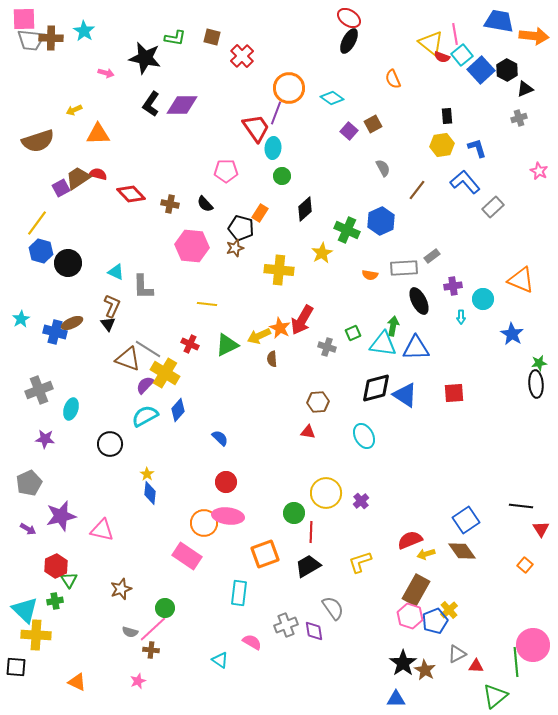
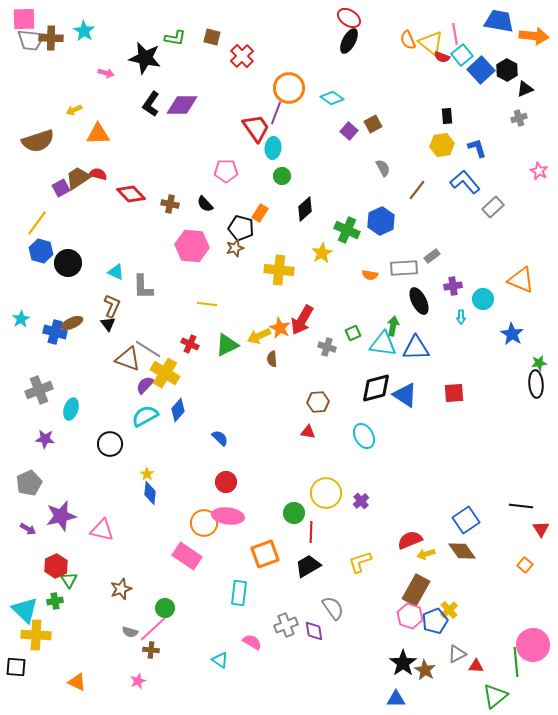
orange semicircle at (393, 79): moved 15 px right, 39 px up
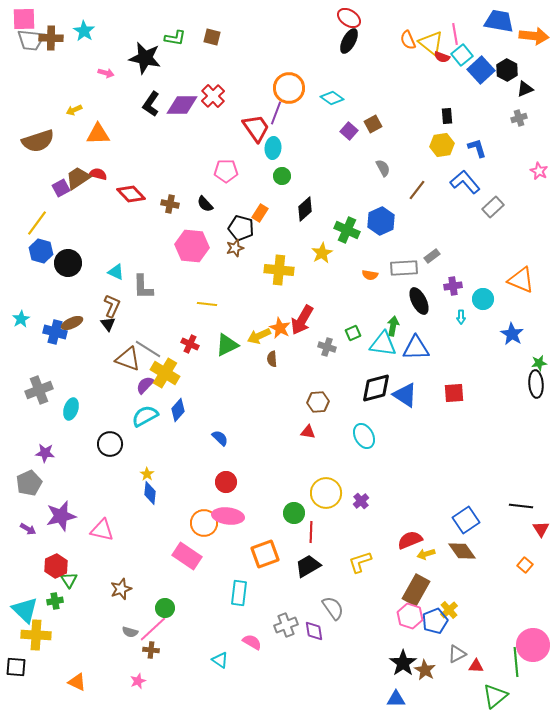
red cross at (242, 56): moved 29 px left, 40 px down
purple star at (45, 439): moved 14 px down
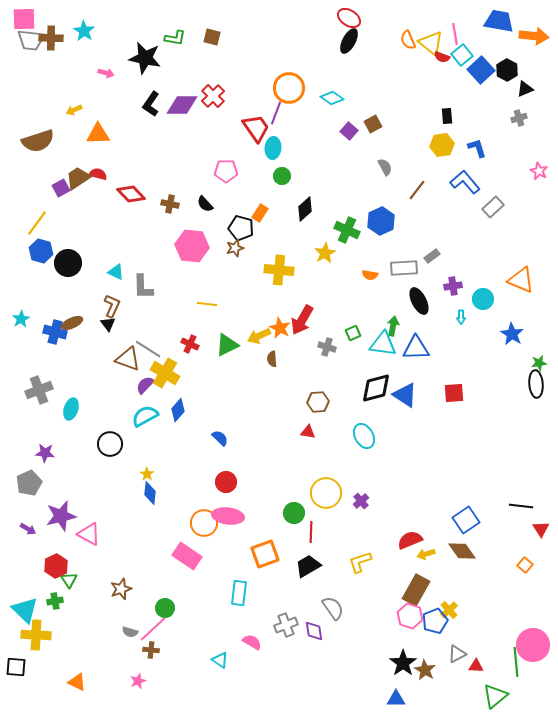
gray semicircle at (383, 168): moved 2 px right, 1 px up
yellow star at (322, 253): moved 3 px right
pink triangle at (102, 530): moved 13 px left, 4 px down; rotated 15 degrees clockwise
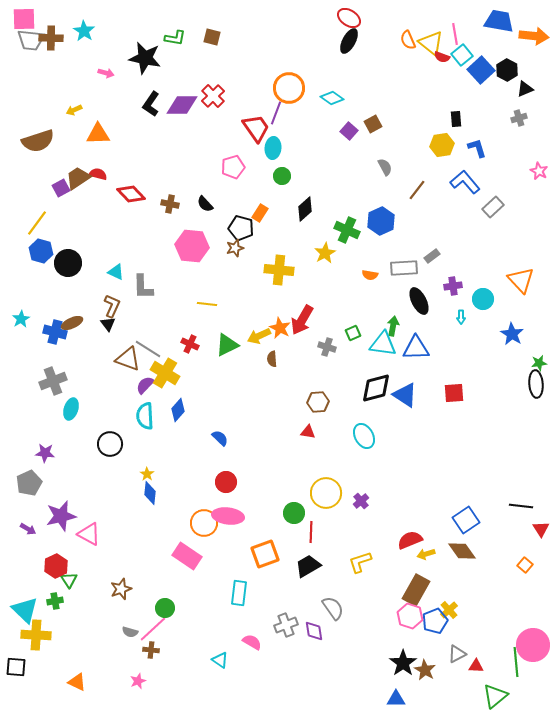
black rectangle at (447, 116): moved 9 px right, 3 px down
pink pentagon at (226, 171): moved 7 px right, 4 px up; rotated 15 degrees counterclockwise
orange triangle at (521, 280): rotated 24 degrees clockwise
gray cross at (39, 390): moved 14 px right, 9 px up
cyan semicircle at (145, 416): rotated 64 degrees counterclockwise
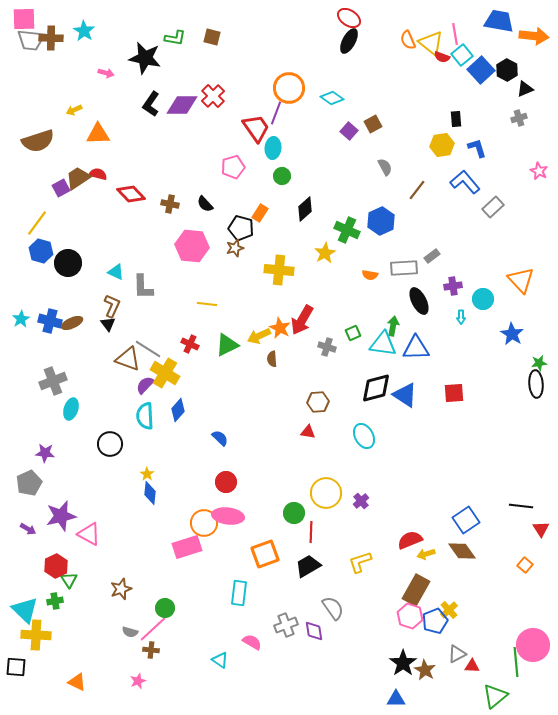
blue cross at (55, 332): moved 5 px left, 11 px up
pink rectangle at (187, 556): moved 9 px up; rotated 52 degrees counterclockwise
red triangle at (476, 666): moved 4 px left
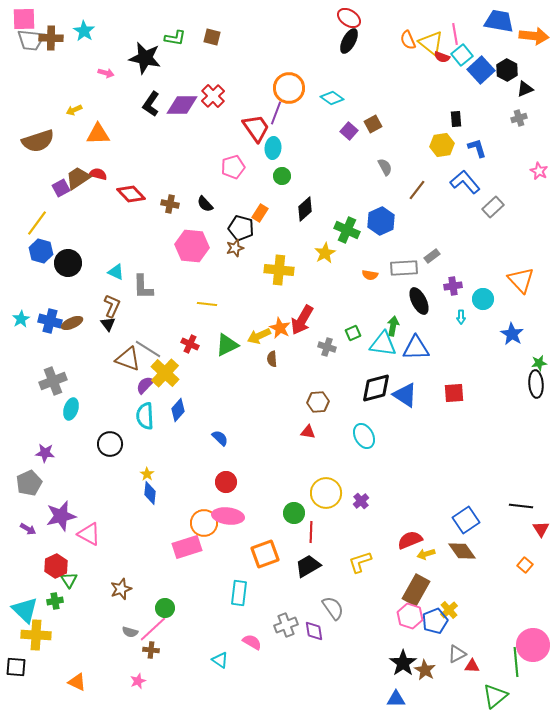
yellow cross at (165, 373): rotated 12 degrees clockwise
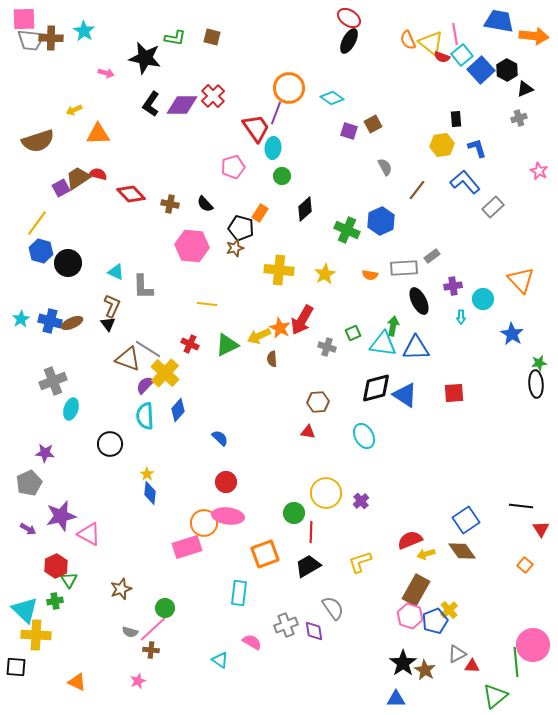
purple square at (349, 131): rotated 24 degrees counterclockwise
yellow star at (325, 253): moved 21 px down
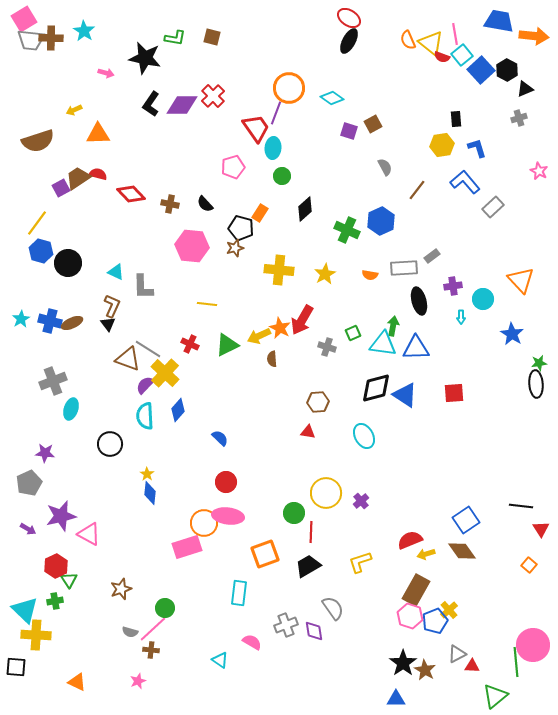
pink square at (24, 19): rotated 30 degrees counterclockwise
black ellipse at (419, 301): rotated 12 degrees clockwise
orange square at (525, 565): moved 4 px right
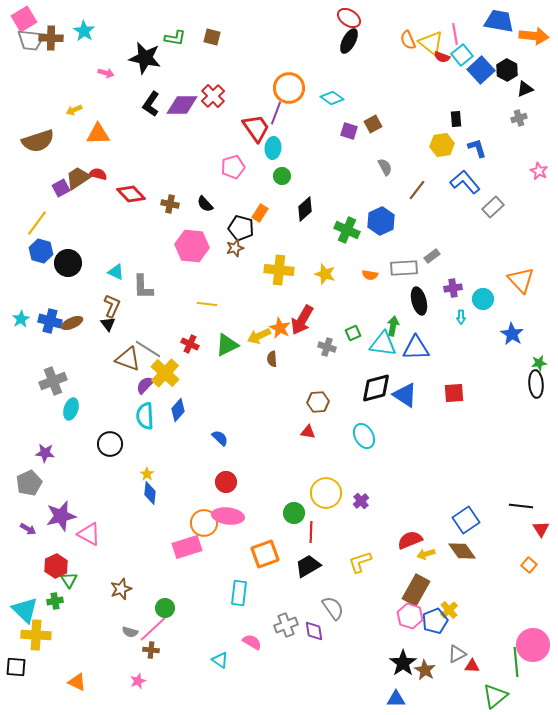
yellow star at (325, 274): rotated 25 degrees counterclockwise
purple cross at (453, 286): moved 2 px down
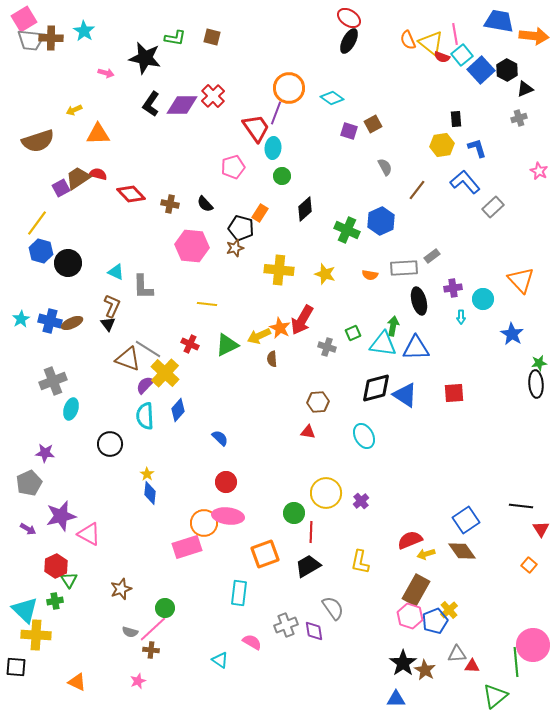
yellow L-shape at (360, 562): rotated 60 degrees counterclockwise
gray triangle at (457, 654): rotated 24 degrees clockwise
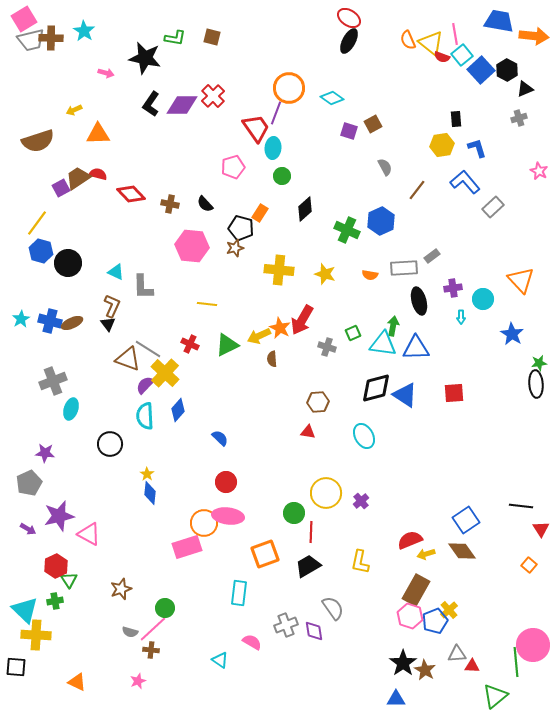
gray trapezoid at (31, 40): rotated 20 degrees counterclockwise
purple star at (61, 516): moved 2 px left
